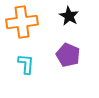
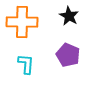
orange cross: rotated 8 degrees clockwise
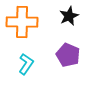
black star: rotated 18 degrees clockwise
cyan L-shape: rotated 30 degrees clockwise
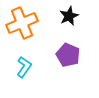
orange cross: moved 1 px down; rotated 24 degrees counterclockwise
cyan L-shape: moved 2 px left, 3 px down
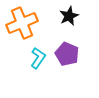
purple pentagon: moved 1 px left, 1 px up
cyan L-shape: moved 14 px right, 9 px up
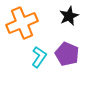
cyan L-shape: moved 1 px right, 1 px up
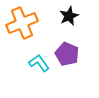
cyan L-shape: moved 6 px down; rotated 70 degrees counterclockwise
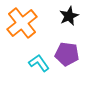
orange cross: rotated 16 degrees counterclockwise
purple pentagon: rotated 15 degrees counterclockwise
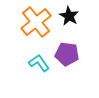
black star: rotated 18 degrees counterclockwise
orange cross: moved 14 px right, 1 px up
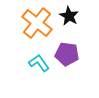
orange cross: moved 1 px right, 1 px down; rotated 12 degrees counterclockwise
